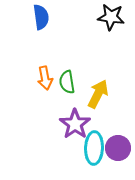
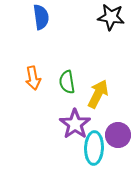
orange arrow: moved 12 px left
purple circle: moved 13 px up
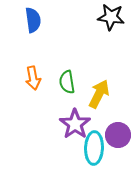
blue semicircle: moved 8 px left, 3 px down
yellow arrow: moved 1 px right
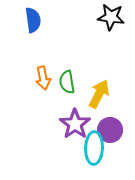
orange arrow: moved 10 px right
purple circle: moved 8 px left, 5 px up
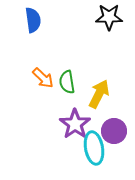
black star: moved 2 px left; rotated 8 degrees counterclockwise
orange arrow: rotated 35 degrees counterclockwise
purple circle: moved 4 px right, 1 px down
cyan ellipse: rotated 12 degrees counterclockwise
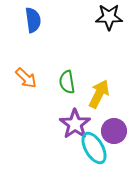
orange arrow: moved 17 px left
cyan ellipse: rotated 20 degrees counterclockwise
